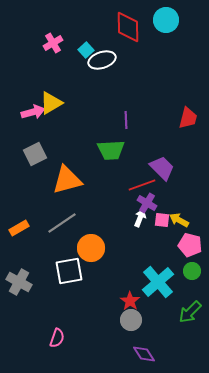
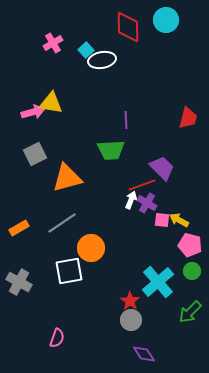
white ellipse: rotated 8 degrees clockwise
yellow triangle: rotated 40 degrees clockwise
orange triangle: moved 2 px up
white arrow: moved 9 px left, 18 px up
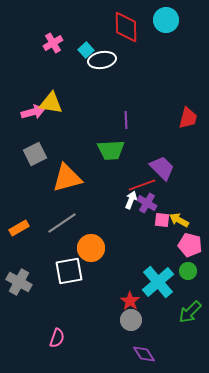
red diamond: moved 2 px left
green circle: moved 4 px left
